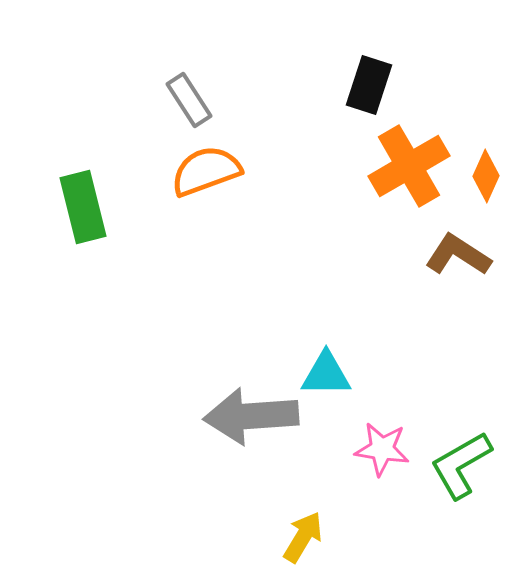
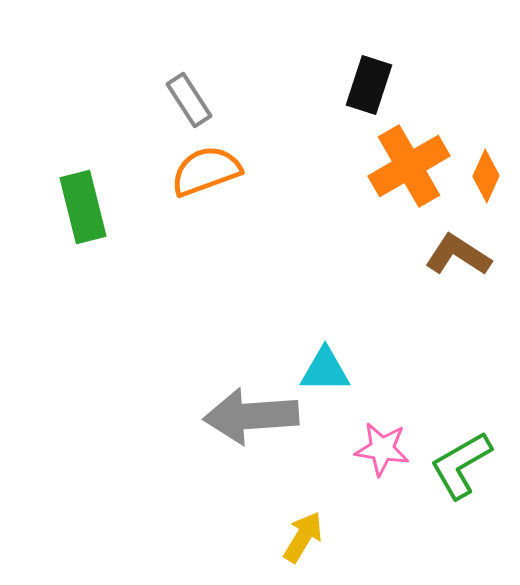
cyan triangle: moved 1 px left, 4 px up
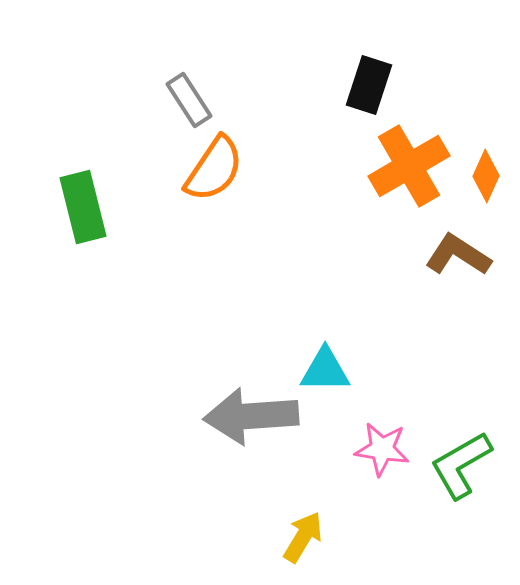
orange semicircle: moved 8 px right, 2 px up; rotated 144 degrees clockwise
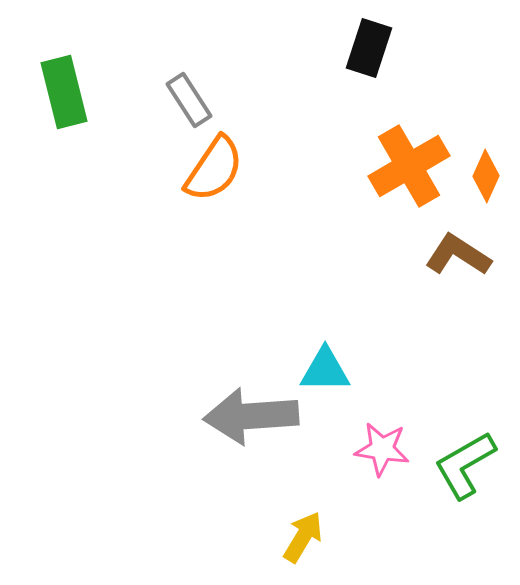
black rectangle: moved 37 px up
green rectangle: moved 19 px left, 115 px up
green L-shape: moved 4 px right
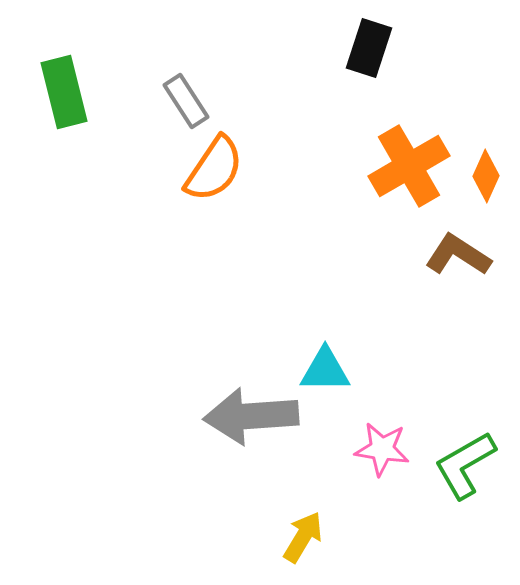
gray rectangle: moved 3 px left, 1 px down
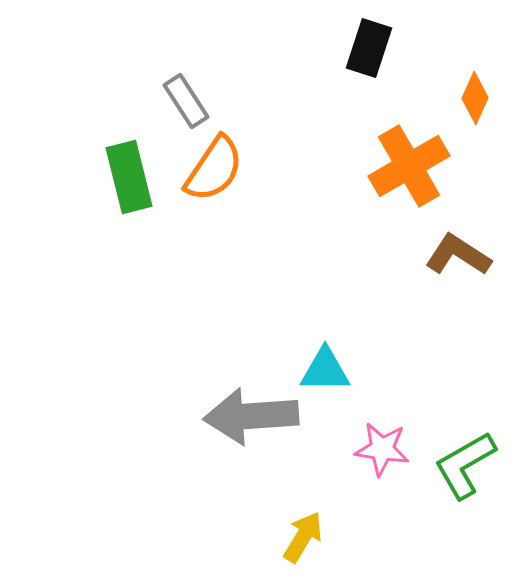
green rectangle: moved 65 px right, 85 px down
orange diamond: moved 11 px left, 78 px up
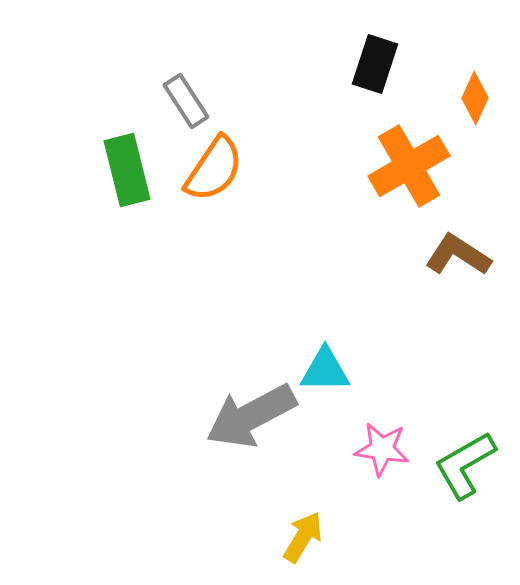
black rectangle: moved 6 px right, 16 px down
green rectangle: moved 2 px left, 7 px up
gray arrow: rotated 24 degrees counterclockwise
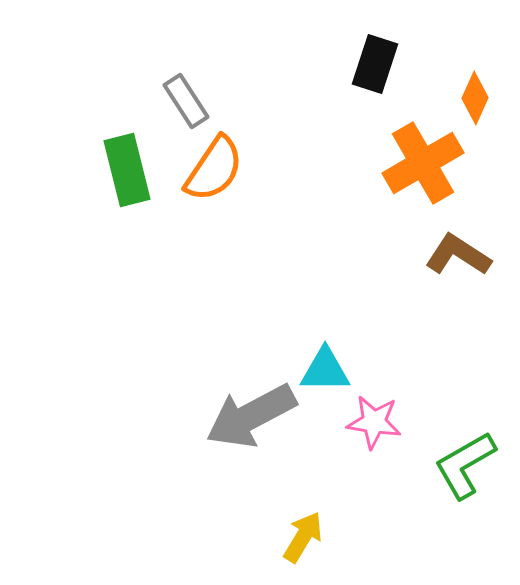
orange cross: moved 14 px right, 3 px up
pink star: moved 8 px left, 27 px up
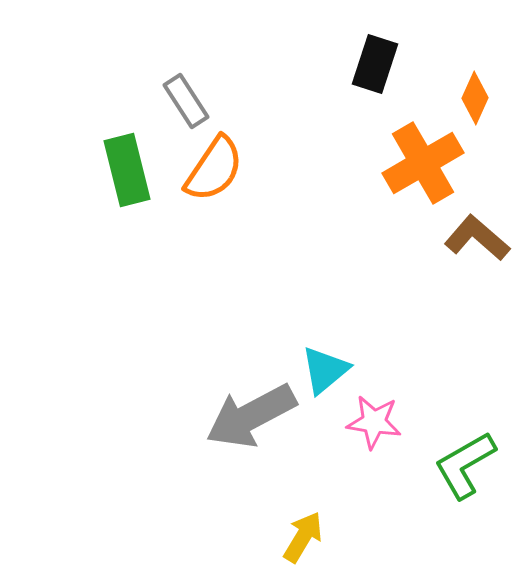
brown L-shape: moved 19 px right, 17 px up; rotated 8 degrees clockwise
cyan triangle: rotated 40 degrees counterclockwise
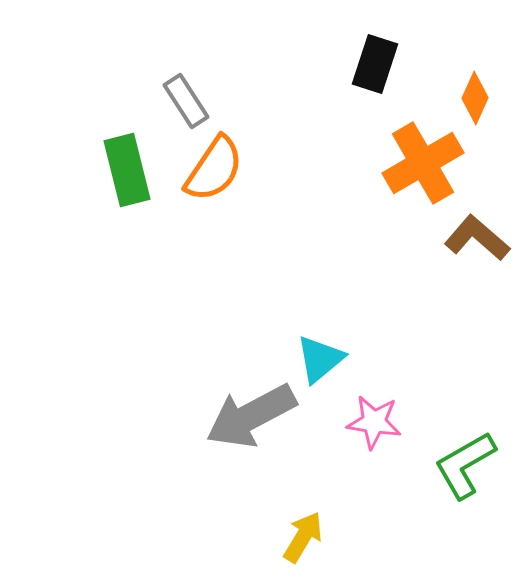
cyan triangle: moved 5 px left, 11 px up
